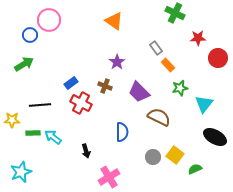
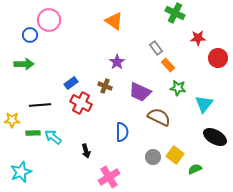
green arrow: rotated 30 degrees clockwise
green star: moved 2 px left; rotated 21 degrees clockwise
purple trapezoid: moved 1 px right; rotated 20 degrees counterclockwise
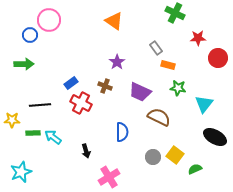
orange rectangle: rotated 32 degrees counterclockwise
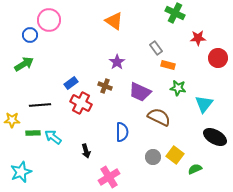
green arrow: rotated 30 degrees counterclockwise
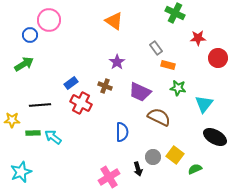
black arrow: moved 52 px right, 18 px down
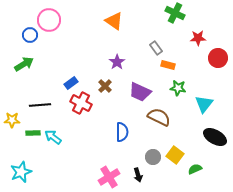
brown cross: rotated 24 degrees clockwise
black arrow: moved 6 px down
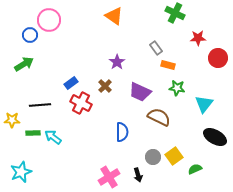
orange triangle: moved 5 px up
green star: moved 1 px left
yellow square: moved 1 px left, 1 px down; rotated 18 degrees clockwise
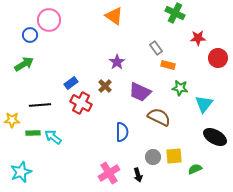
green star: moved 3 px right
yellow square: rotated 30 degrees clockwise
pink cross: moved 4 px up
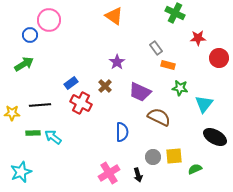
red circle: moved 1 px right
yellow star: moved 7 px up
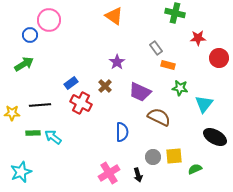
green cross: rotated 12 degrees counterclockwise
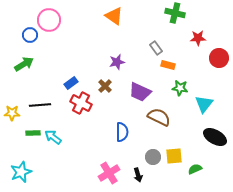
purple star: rotated 21 degrees clockwise
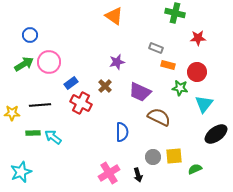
pink circle: moved 42 px down
gray rectangle: rotated 32 degrees counterclockwise
red circle: moved 22 px left, 14 px down
black ellipse: moved 1 px right, 3 px up; rotated 65 degrees counterclockwise
